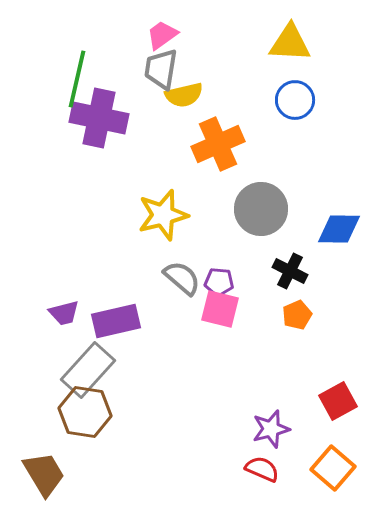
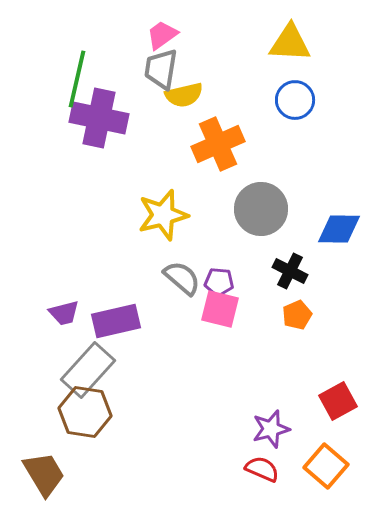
orange square: moved 7 px left, 2 px up
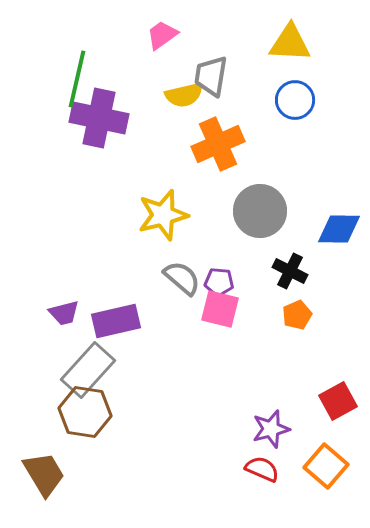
gray trapezoid: moved 50 px right, 7 px down
gray circle: moved 1 px left, 2 px down
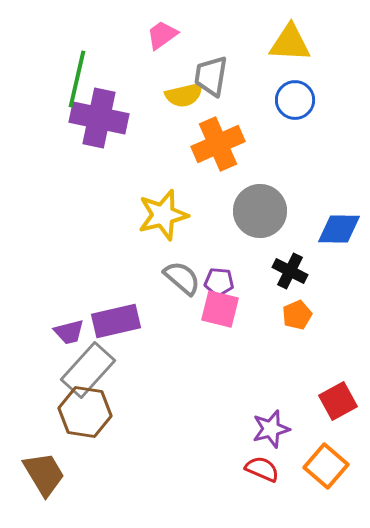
purple trapezoid: moved 5 px right, 19 px down
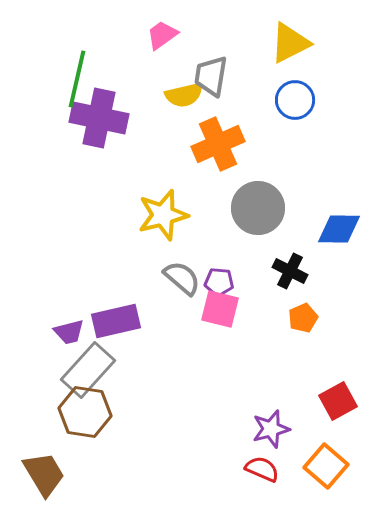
yellow triangle: rotated 30 degrees counterclockwise
gray circle: moved 2 px left, 3 px up
orange pentagon: moved 6 px right, 3 px down
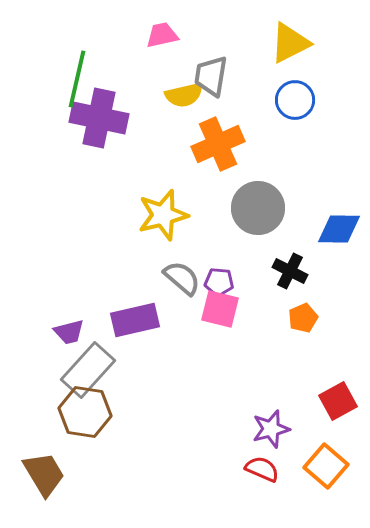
pink trapezoid: rotated 24 degrees clockwise
purple rectangle: moved 19 px right, 1 px up
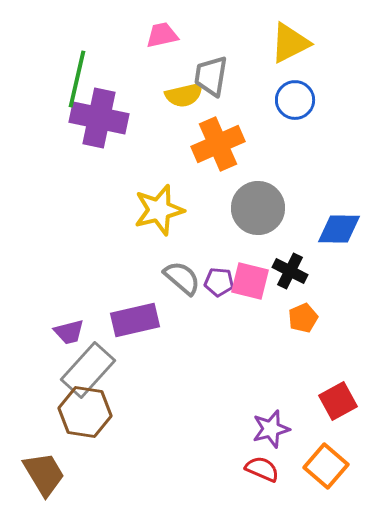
yellow star: moved 4 px left, 5 px up
pink square: moved 30 px right, 28 px up
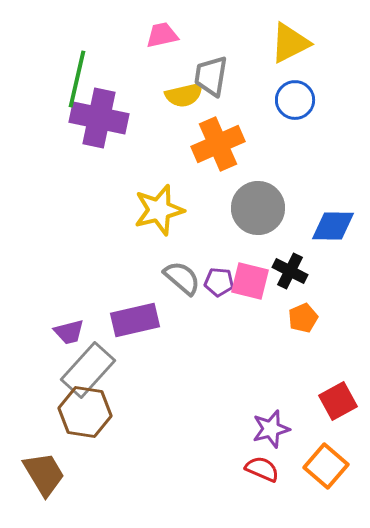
blue diamond: moved 6 px left, 3 px up
